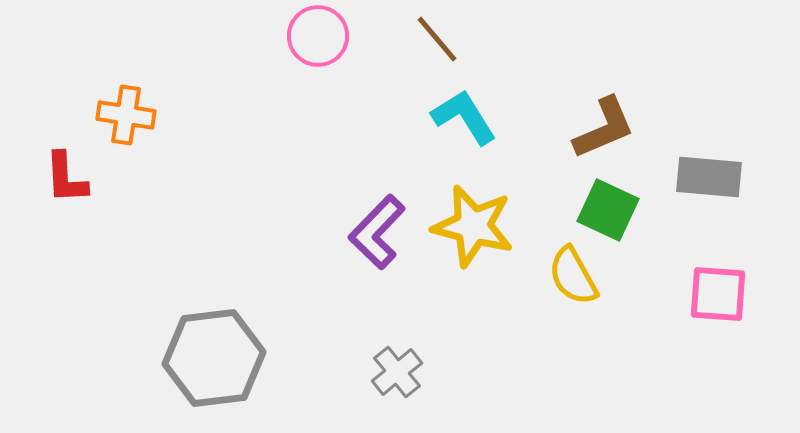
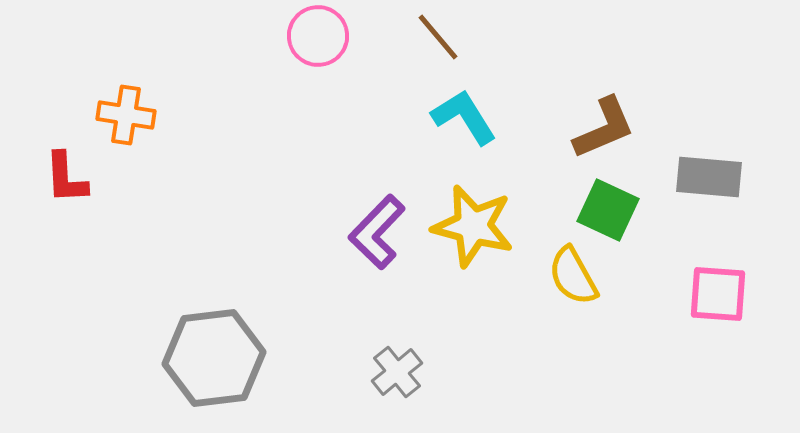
brown line: moved 1 px right, 2 px up
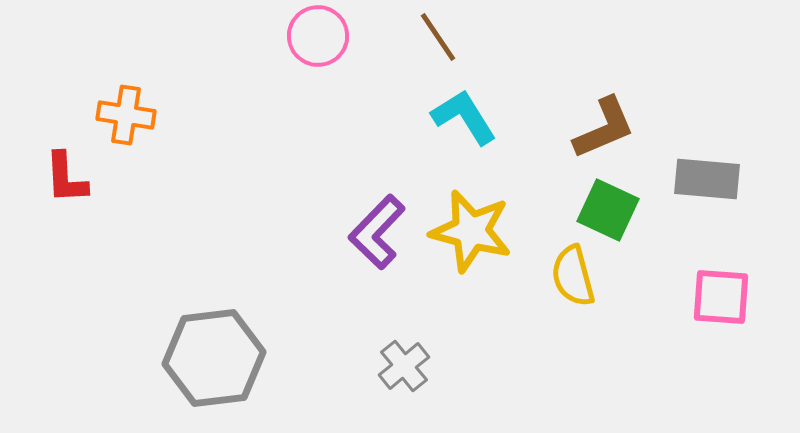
brown line: rotated 6 degrees clockwise
gray rectangle: moved 2 px left, 2 px down
yellow star: moved 2 px left, 5 px down
yellow semicircle: rotated 14 degrees clockwise
pink square: moved 3 px right, 3 px down
gray cross: moved 7 px right, 6 px up
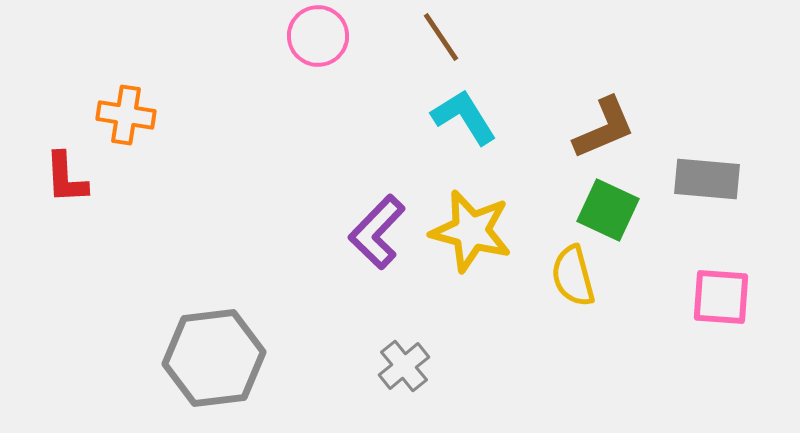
brown line: moved 3 px right
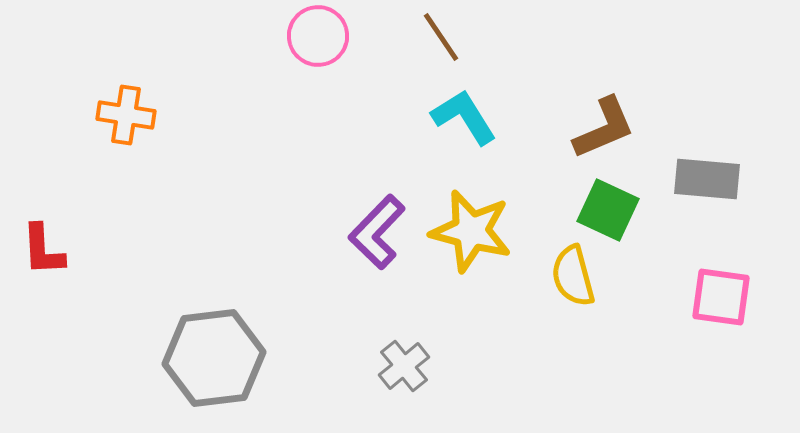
red L-shape: moved 23 px left, 72 px down
pink square: rotated 4 degrees clockwise
